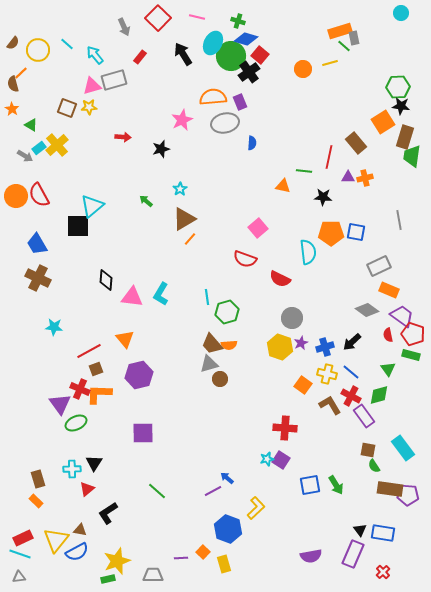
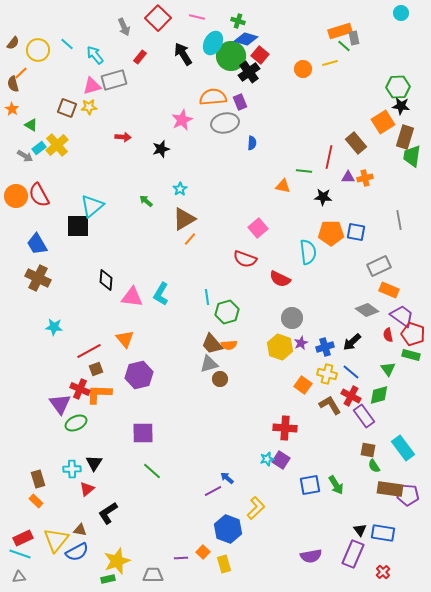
green line at (157, 491): moved 5 px left, 20 px up
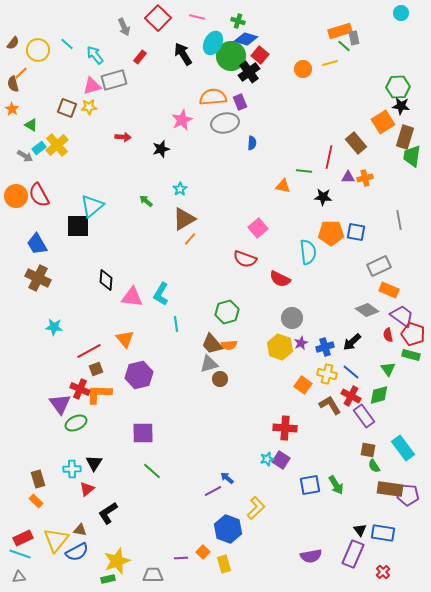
cyan line at (207, 297): moved 31 px left, 27 px down
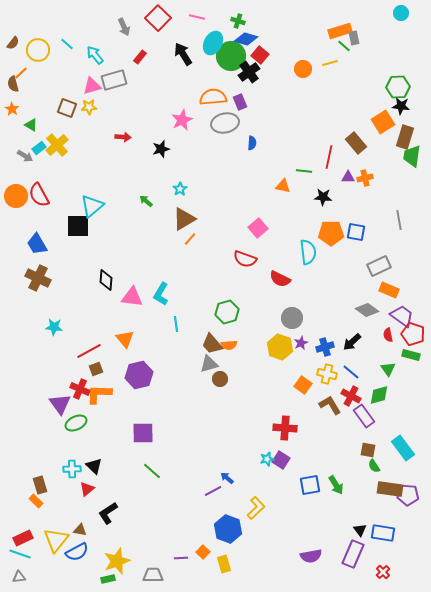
black triangle at (94, 463): moved 3 px down; rotated 18 degrees counterclockwise
brown rectangle at (38, 479): moved 2 px right, 6 px down
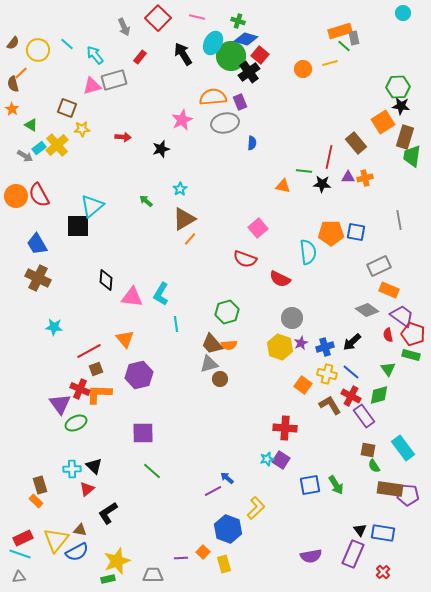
cyan circle at (401, 13): moved 2 px right
yellow star at (89, 107): moved 7 px left, 22 px down
black star at (323, 197): moved 1 px left, 13 px up
